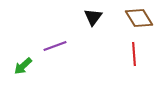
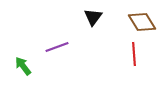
brown diamond: moved 3 px right, 4 px down
purple line: moved 2 px right, 1 px down
green arrow: rotated 96 degrees clockwise
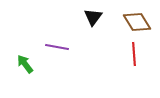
brown diamond: moved 5 px left
purple line: rotated 30 degrees clockwise
green arrow: moved 2 px right, 2 px up
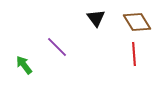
black triangle: moved 3 px right, 1 px down; rotated 12 degrees counterclockwise
purple line: rotated 35 degrees clockwise
green arrow: moved 1 px left, 1 px down
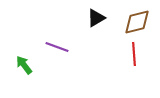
black triangle: rotated 36 degrees clockwise
brown diamond: rotated 72 degrees counterclockwise
purple line: rotated 25 degrees counterclockwise
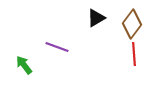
brown diamond: moved 5 px left, 2 px down; rotated 40 degrees counterclockwise
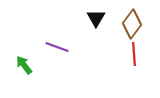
black triangle: rotated 30 degrees counterclockwise
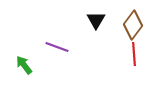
black triangle: moved 2 px down
brown diamond: moved 1 px right, 1 px down
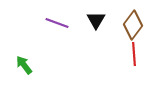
purple line: moved 24 px up
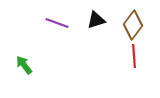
black triangle: rotated 42 degrees clockwise
red line: moved 2 px down
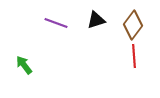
purple line: moved 1 px left
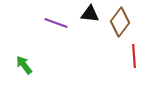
black triangle: moved 6 px left, 6 px up; rotated 24 degrees clockwise
brown diamond: moved 13 px left, 3 px up
